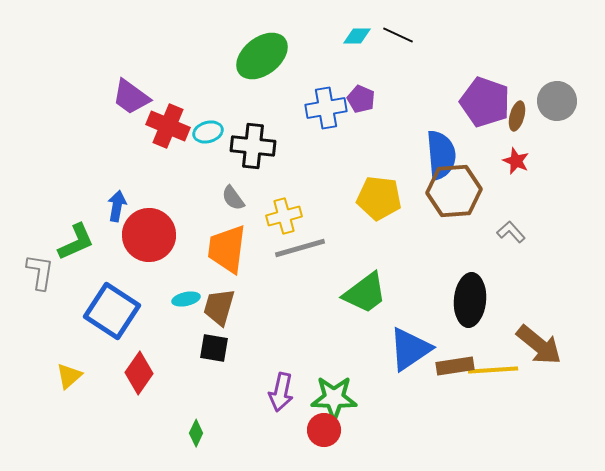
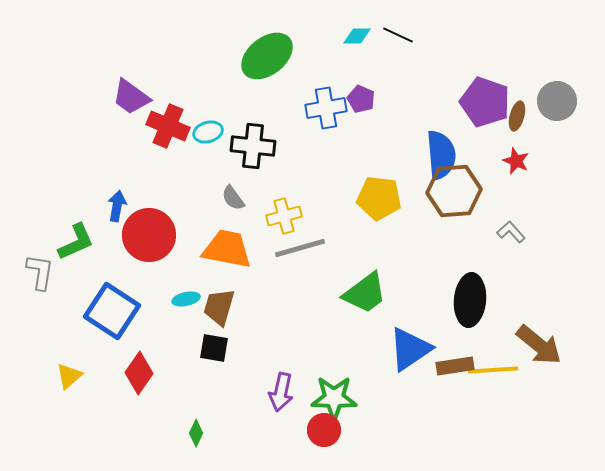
green ellipse at (262, 56): moved 5 px right
orange trapezoid at (227, 249): rotated 94 degrees clockwise
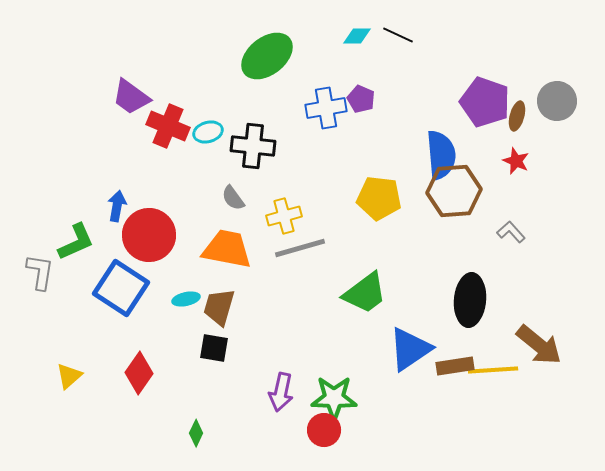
blue square at (112, 311): moved 9 px right, 23 px up
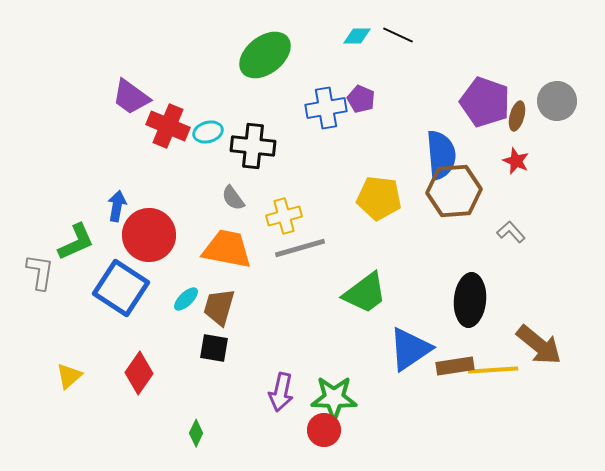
green ellipse at (267, 56): moved 2 px left, 1 px up
cyan ellipse at (186, 299): rotated 32 degrees counterclockwise
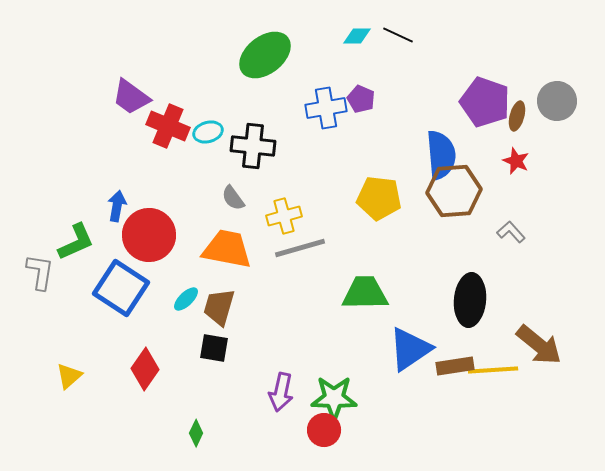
green trapezoid at (365, 293): rotated 144 degrees counterclockwise
red diamond at (139, 373): moved 6 px right, 4 px up
